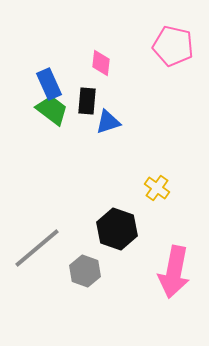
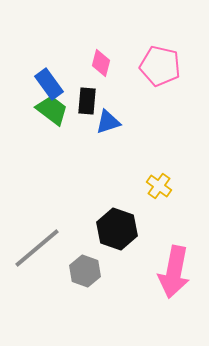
pink pentagon: moved 13 px left, 20 px down
pink diamond: rotated 8 degrees clockwise
blue rectangle: rotated 12 degrees counterclockwise
yellow cross: moved 2 px right, 2 px up
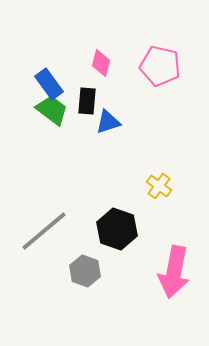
gray line: moved 7 px right, 17 px up
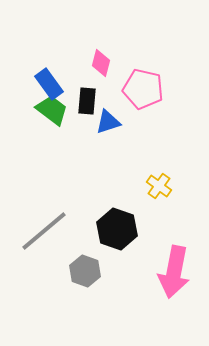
pink pentagon: moved 17 px left, 23 px down
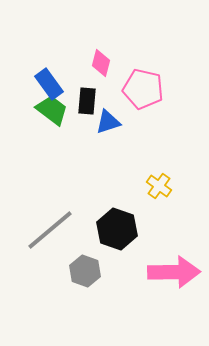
gray line: moved 6 px right, 1 px up
pink arrow: rotated 102 degrees counterclockwise
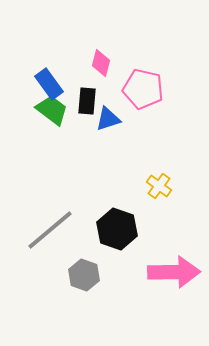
blue triangle: moved 3 px up
gray hexagon: moved 1 px left, 4 px down
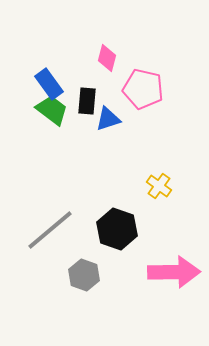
pink diamond: moved 6 px right, 5 px up
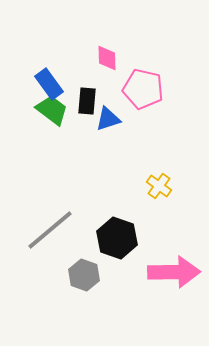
pink diamond: rotated 16 degrees counterclockwise
black hexagon: moved 9 px down
